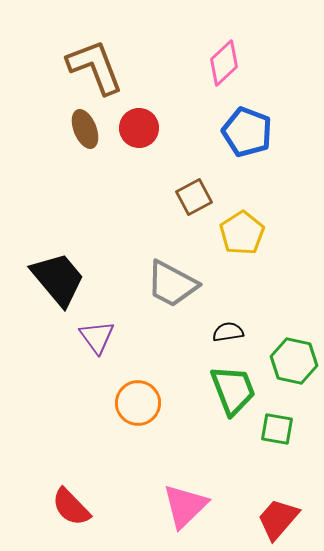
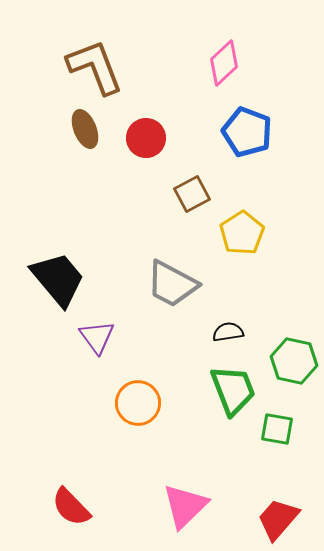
red circle: moved 7 px right, 10 px down
brown square: moved 2 px left, 3 px up
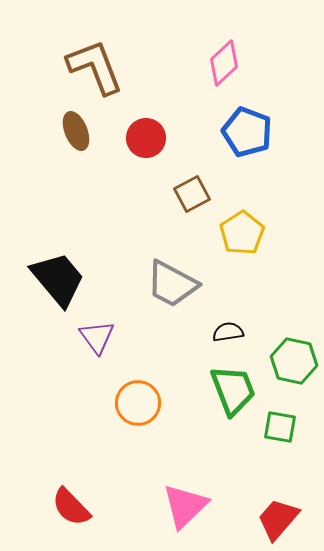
brown ellipse: moved 9 px left, 2 px down
green square: moved 3 px right, 2 px up
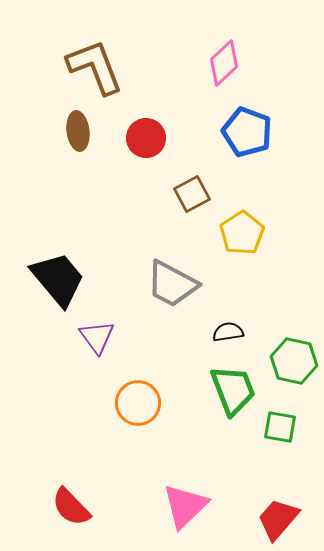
brown ellipse: moved 2 px right; rotated 15 degrees clockwise
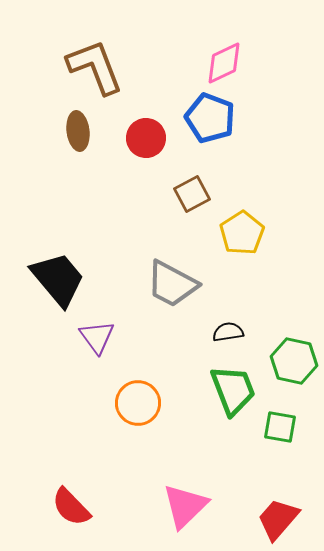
pink diamond: rotated 18 degrees clockwise
blue pentagon: moved 37 px left, 14 px up
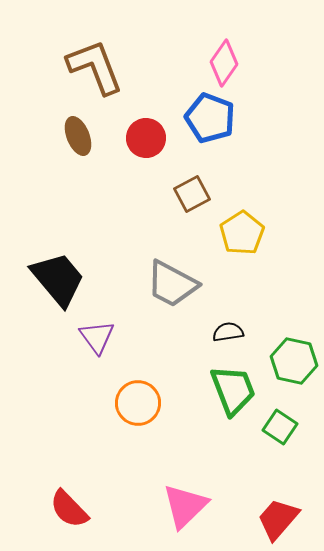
pink diamond: rotated 30 degrees counterclockwise
brown ellipse: moved 5 px down; rotated 15 degrees counterclockwise
green square: rotated 24 degrees clockwise
red semicircle: moved 2 px left, 2 px down
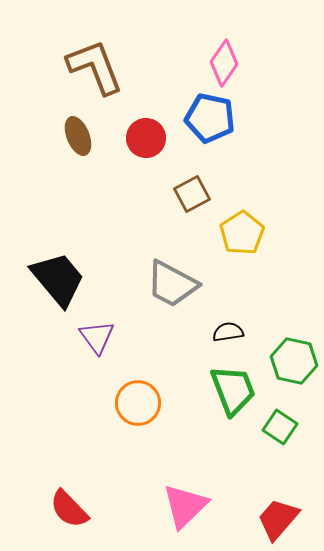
blue pentagon: rotated 9 degrees counterclockwise
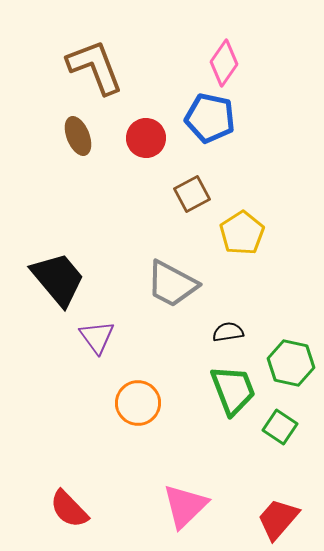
green hexagon: moved 3 px left, 2 px down
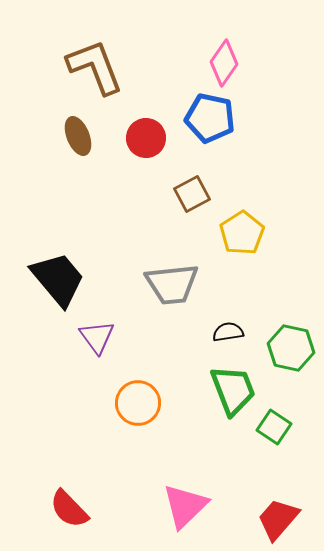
gray trapezoid: rotated 34 degrees counterclockwise
green hexagon: moved 15 px up
green square: moved 6 px left
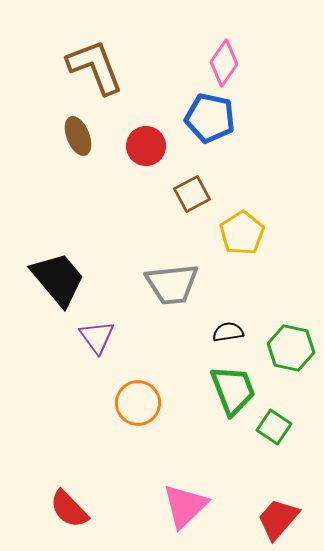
red circle: moved 8 px down
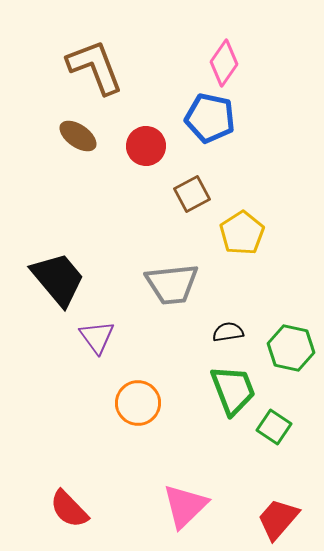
brown ellipse: rotated 33 degrees counterclockwise
